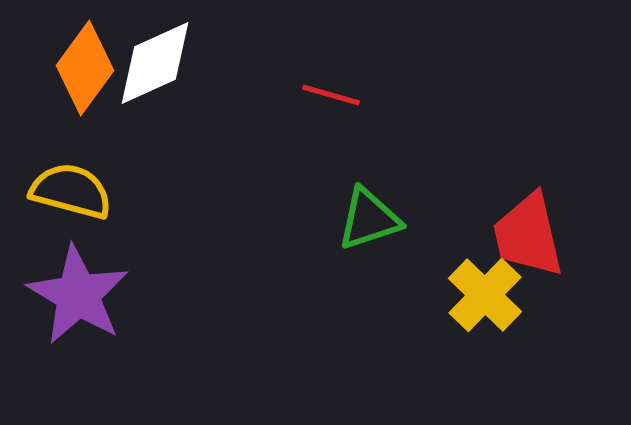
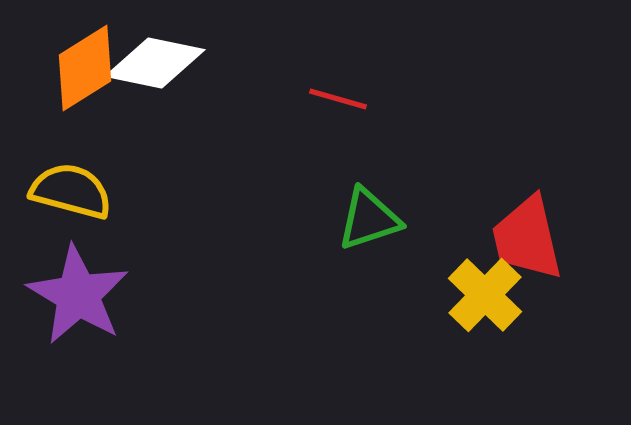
white diamond: rotated 36 degrees clockwise
orange diamond: rotated 22 degrees clockwise
red line: moved 7 px right, 4 px down
red trapezoid: moved 1 px left, 3 px down
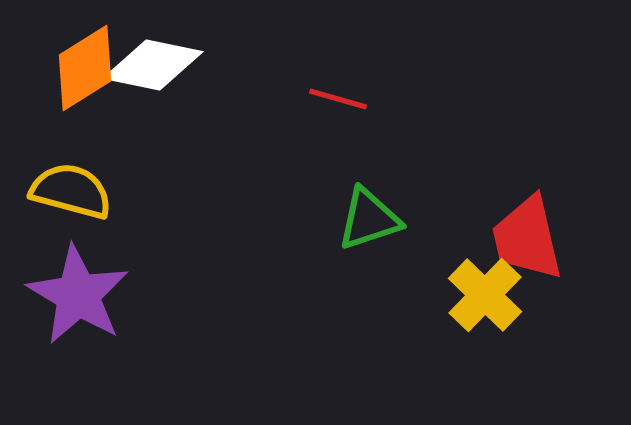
white diamond: moved 2 px left, 2 px down
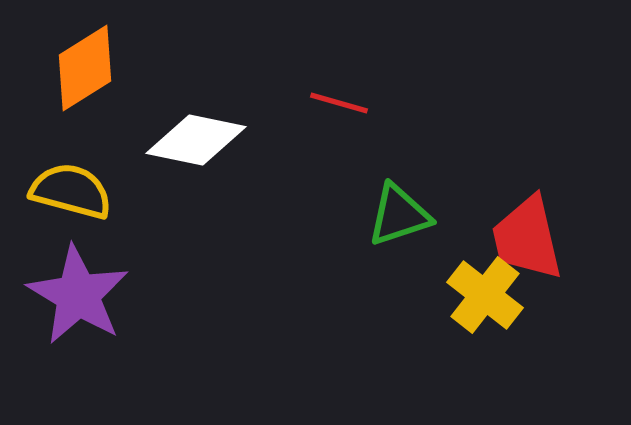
white diamond: moved 43 px right, 75 px down
red line: moved 1 px right, 4 px down
green triangle: moved 30 px right, 4 px up
yellow cross: rotated 6 degrees counterclockwise
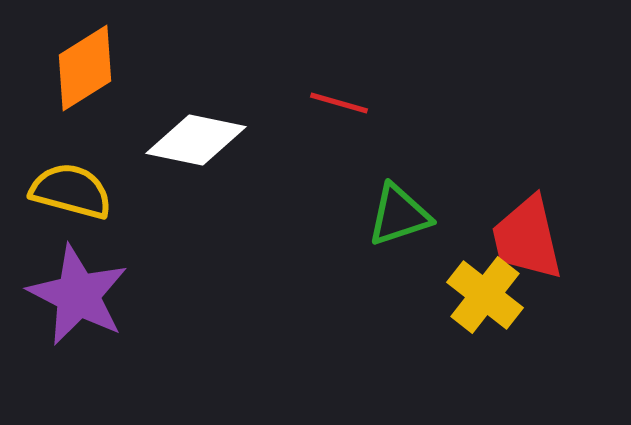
purple star: rotated 4 degrees counterclockwise
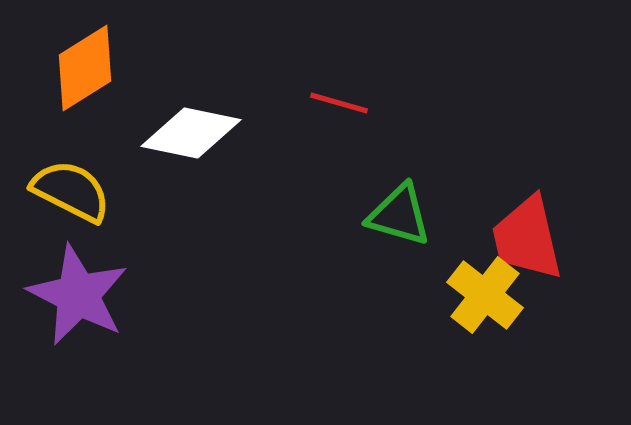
white diamond: moved 5 px left, 7 px up
yellow semicircle: rotated 12 degrees clockwise
green triangle: rotated 34 degrees clockwise
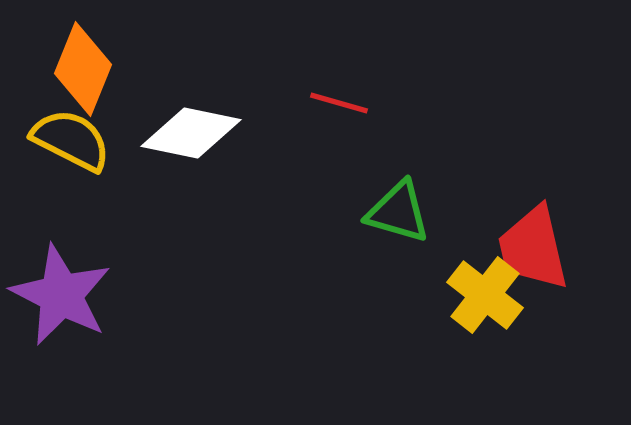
orange diamond: moved 2 px left, 1 px down; rotated 36 degrees counterclockwise
yellow semicircle: moved 51 px up
green triangle: moved 1 px left, 3 px up
red trapezoid: moved 6 px right, 10 px down
purple star: moved 17 px left
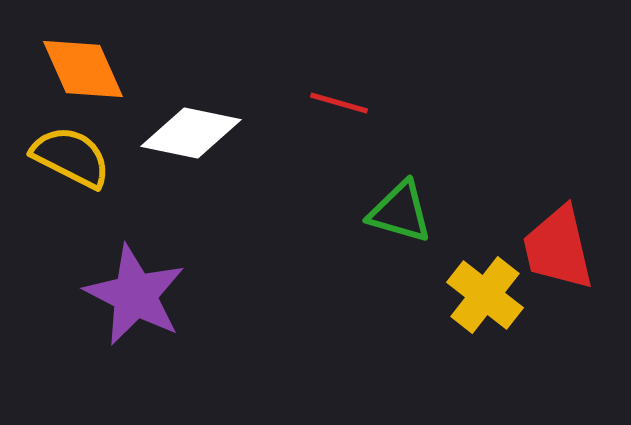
orange diamond: rotated 46 degrees counterclockwise
yellow semicircle: moved 17 px down
green triangle: moved 2 px right
red trapezoid: moved 25 px right
purple star: moved 74 px right
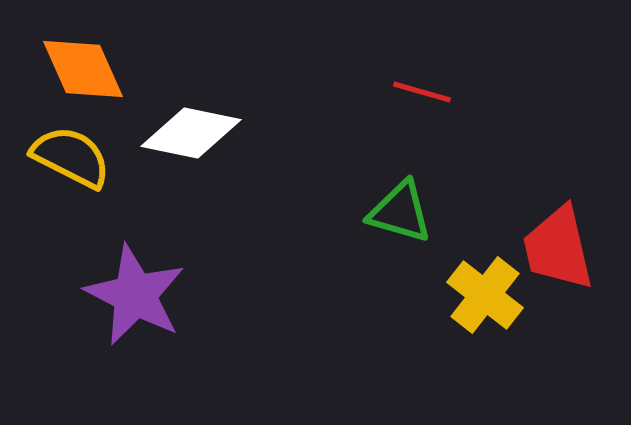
red line: moved 83 px right, 11 px up
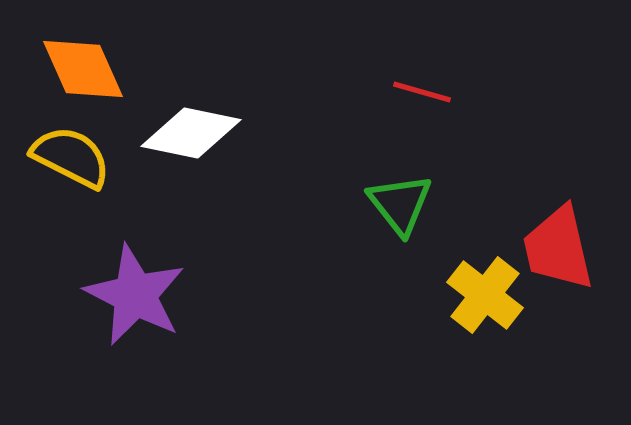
green triangle: moved 8 px up; rotated 36 degrees clockwise
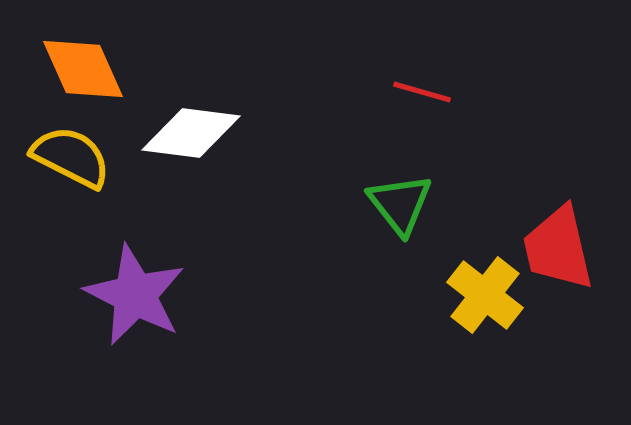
white diamond: rotated 4 degrees counterclockwise
